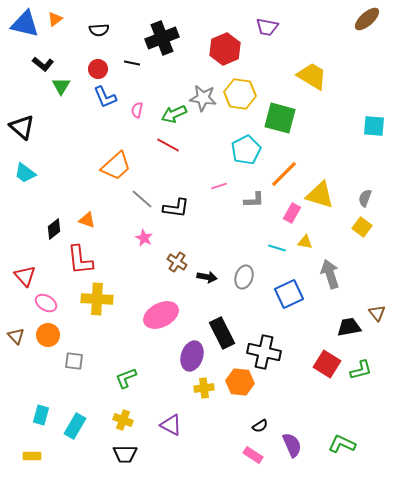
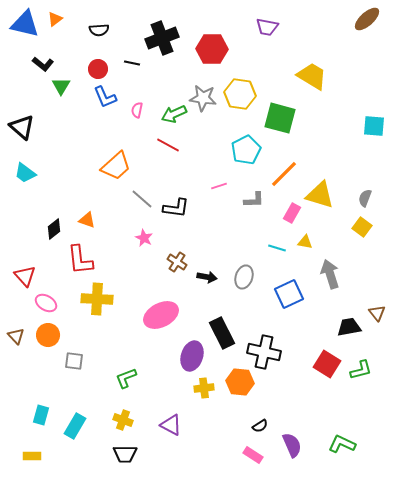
red hexagon at (225, 49): moved 13 px left; rotated 24 degrees clockwise
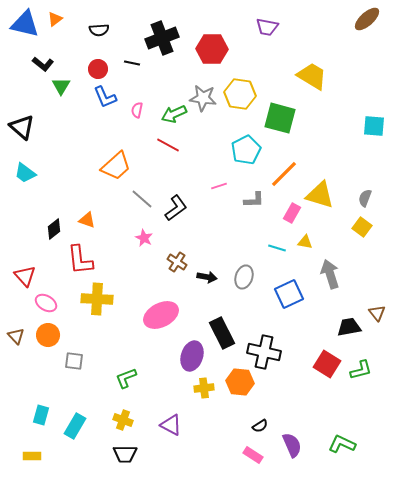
black L-shape at (176, 208): rotated 44 degrees counterclockwise
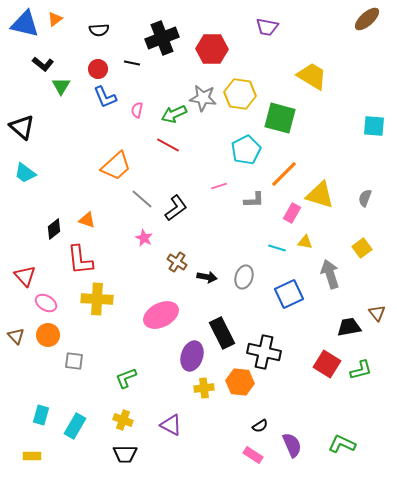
yellow square at (362, 227): moved 21 px down; rotated 18 degrees clockwise
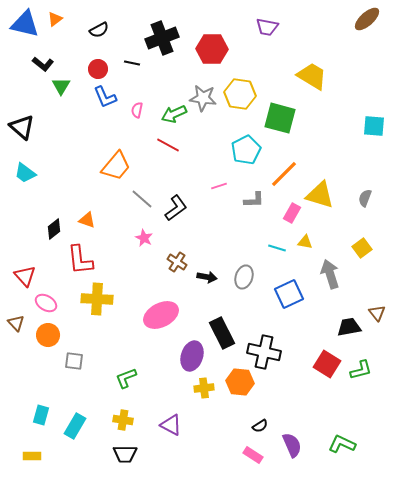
black semicircle at (99, 30): rotated 24 degrees counterclockwise
orange trapezoid at (116, 166): rotated 8 degrees counterclockwise
brown triangle at (16, 336): moved 13 px up
yellow cross at (123, 420): rotated 12 degrees counterclockwise
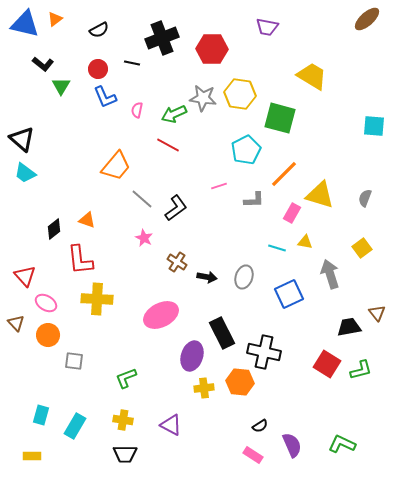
black triangle at (22, 127): moved 12 px down
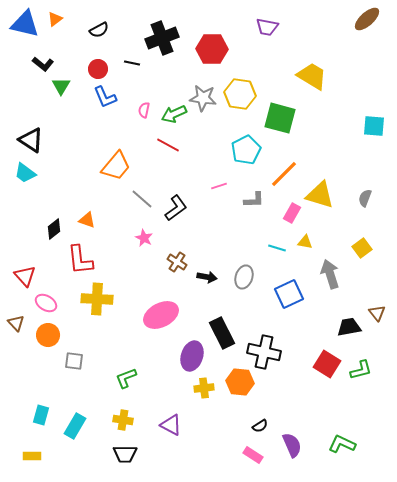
pink semicircle at (137, 110): moved 7 px right
black triangle at (22, 139): moved 9 px right, 1 px down; rotated 8 degrees counterclockwise
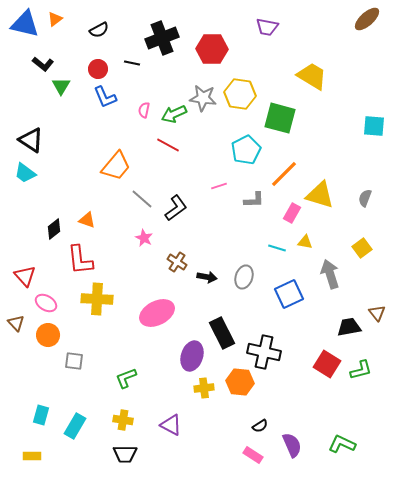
pink ellipse at (161, 315): moved 4 px left, 2 px up
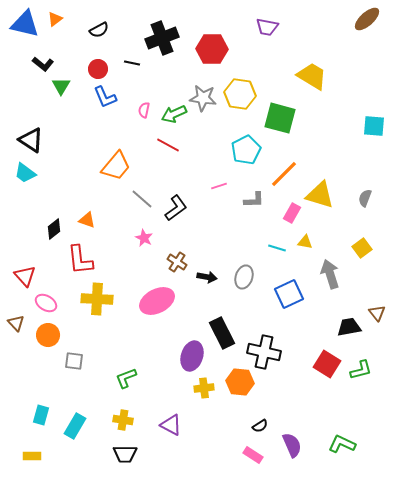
pink ellipse at (157, 313): moved 12 px up
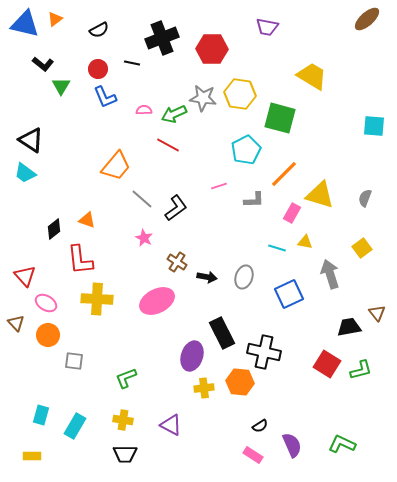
pink semicircle at (144, 110): rotated 77 degrees clockwise
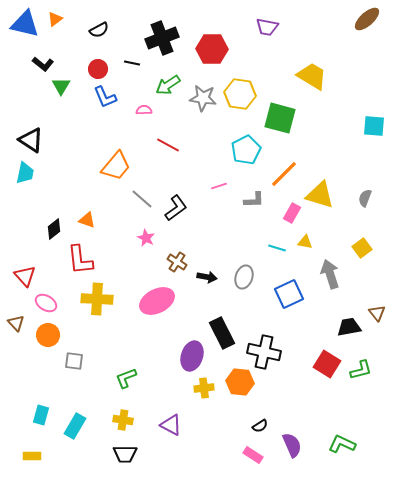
green arrow at (174, 114): moved 6 px left, 29 px up; rotated 10 degrees counterclockwise
cyan trapezoid at (25, 173): rotated 115 degrees counterclockwise
pink star at (144, 238): moved 2 px right
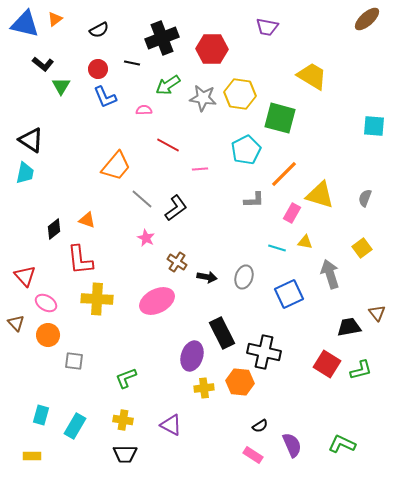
pink line at (219, 186): moved 19 px left, 17 px up; rotated 14 degrees clockwise
